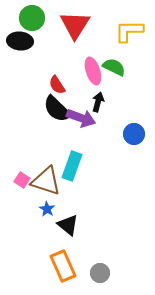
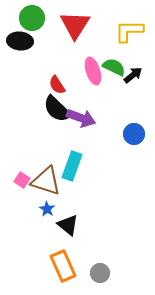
black arrow: moved 35 px right, 27 px up; rotated 36 degrees clockwise
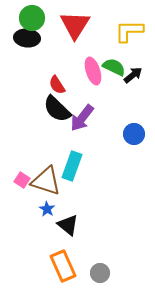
black ellipse: moved 7 px right, 3 px up
purple arrow: moved 1 px right; rotated 108 degrees clockwise
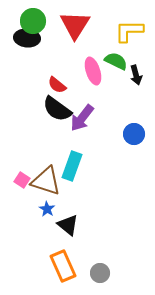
green circle: moved 1 px right, 3 px down
green semicircle: moved 2 px right, 6 px up
black arrow: moved 3 px right; rotated 114 degrees clockwise
red semicircle: rotated 18 degrees counterclockwise
black semicircle: rotated 8 degrees counterclockwise
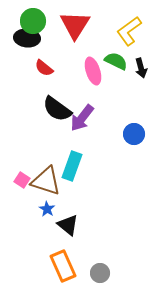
yellow L-shape: rotated 36 degrees counterclockwise
black arrow: moved 5 px right, 7 px up
red semicircle: moved 13 px left, 17 px up
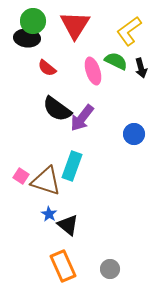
red semicircle: moved 3 px right
pink square: moved 1 px left, 4 px up
blue star: moved 2 px right, 5 px down
gray circle: moved 10 px right, 4 px up
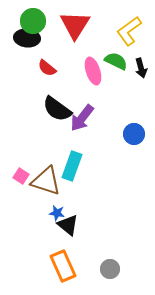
blue star: moved 8 px right, 1 px up; rotated 21 degrees counterclockwise
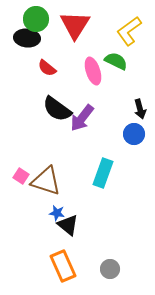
green circle: moved 3 px right, 2 px up
black arrow: moved 1 px left, 41 px down
cyan rectangle: moved 31 px right, 7 px down
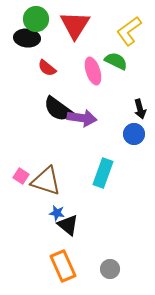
black semicircle: moved 1 px right
purple arrow: rotated 120 degrees counterclockwise
